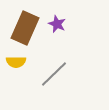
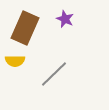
purple star: moved 8 px right, 5 px up
yellow semicircle: moved 1 px left, 1 px up
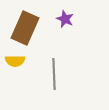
gray line: rotated 48 degrees counterclockwise
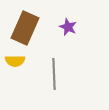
purple star: moved 3 px right, 8 px down
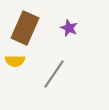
purple star: moved 1 px right, 1 px down
gray line: rotated 36 degrees clockwise
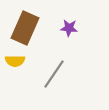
purple star: rotated 18 degrees counterclockwise
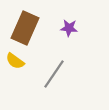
yellow semicircle: rotated 36 degrees clockwise
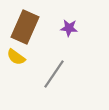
brown rectangle: moved 1 px up
yellow semicircle: moved 1 px right, 4 px up
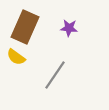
gray line: moved 1 px right, 1 px down
